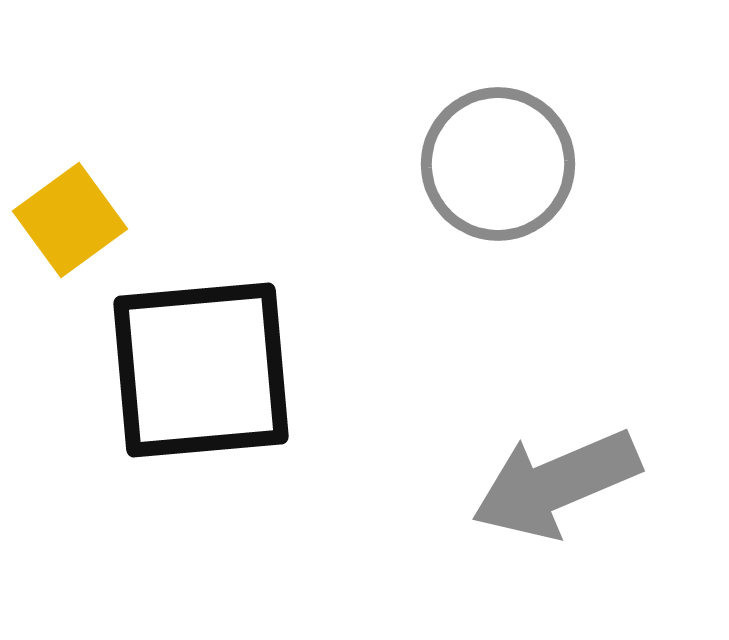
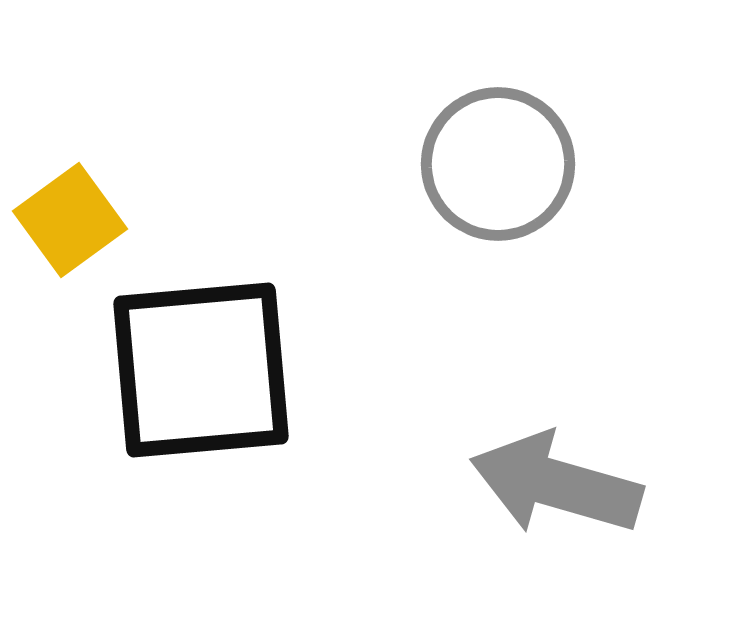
gray arrow: rotated 39 degrees clockwise
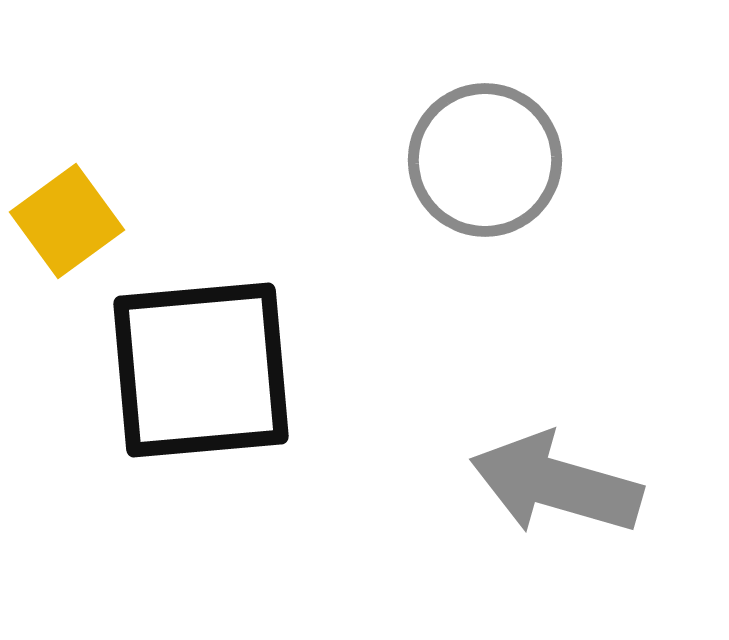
gray circle: moved 13 px left, 4 px up
yellow square: moved 3 px left, 1 px down
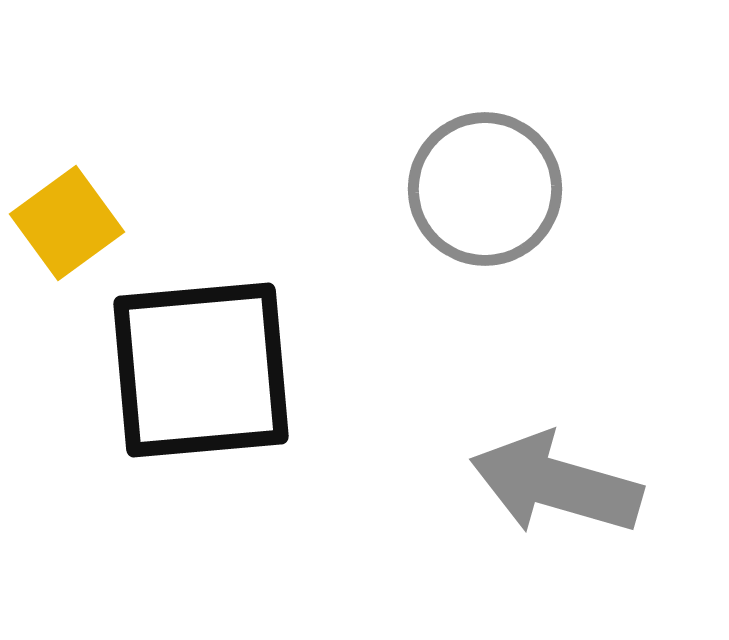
gray circle: moved 29 px down
yellow square: moved 2 px down
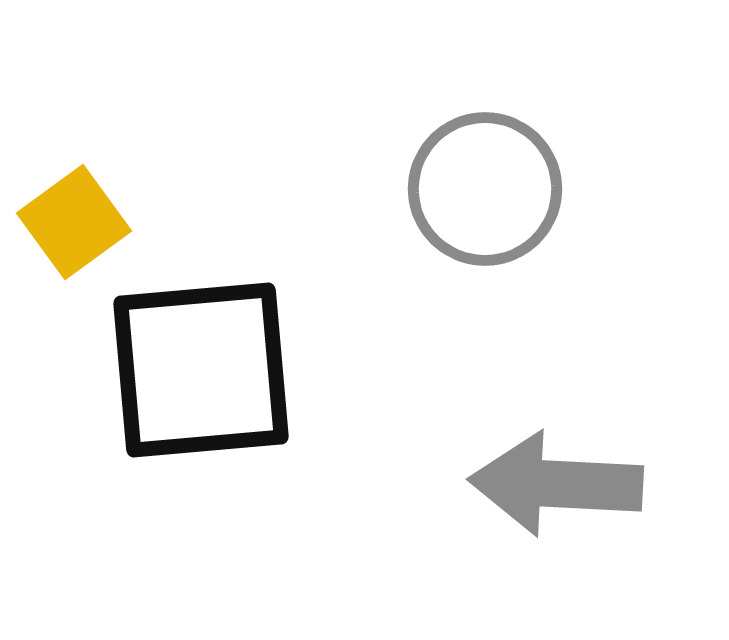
yellow square: moved 7 px right, 1 px up
gray arrow: rotated 13 degrees counterclockwise
